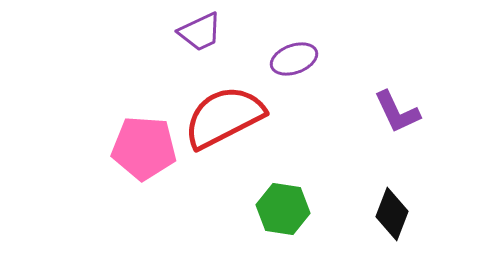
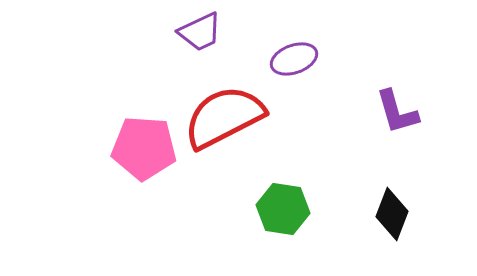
purple L-shape: rotated 9 degrees clockwise
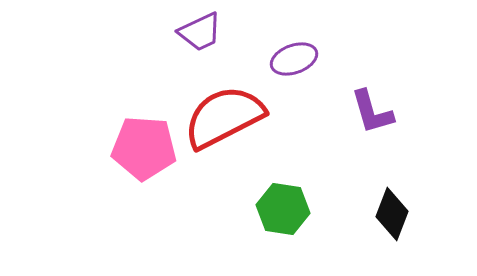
purple L-shape: moved 25 px left
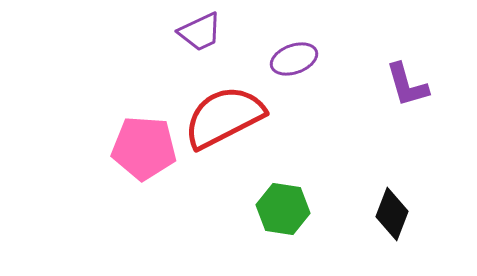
purple L-shape: moved 35 px right, 27 px up
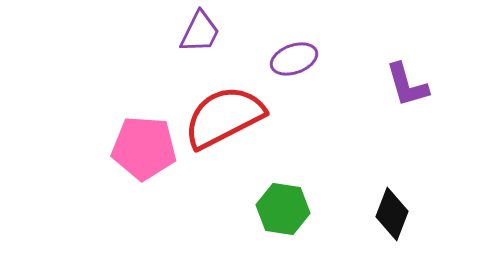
purple trapezoid: rotated 39 degrees counterclockwise
